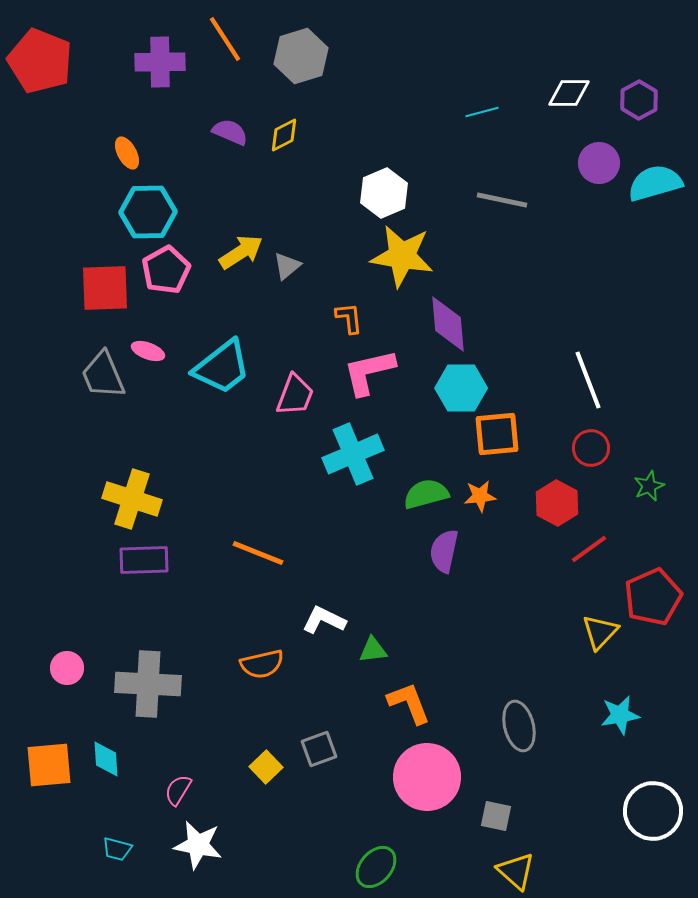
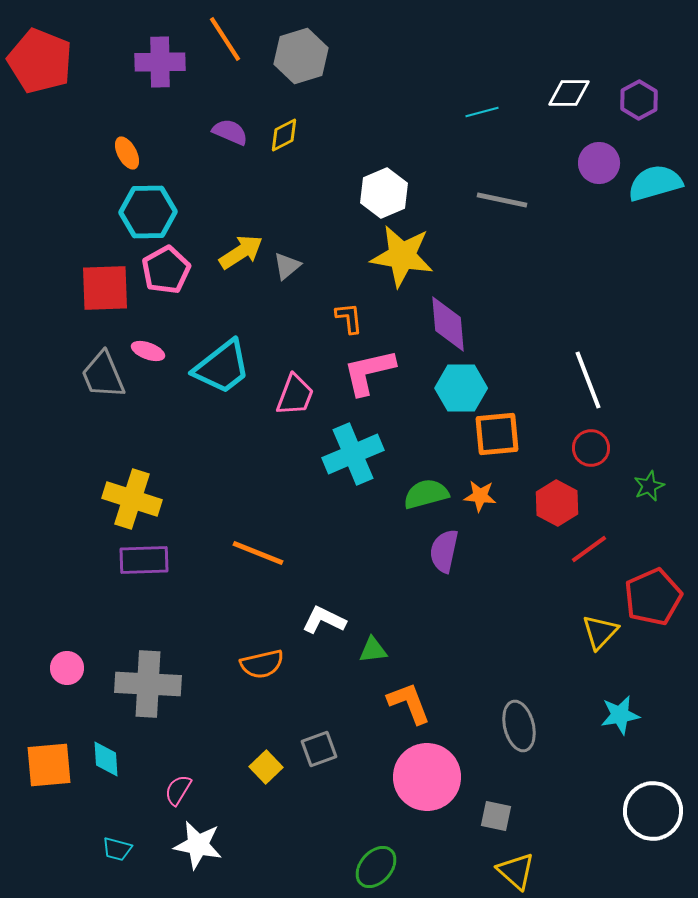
orange star at (480, 496): rotated 12 degrees clockwise
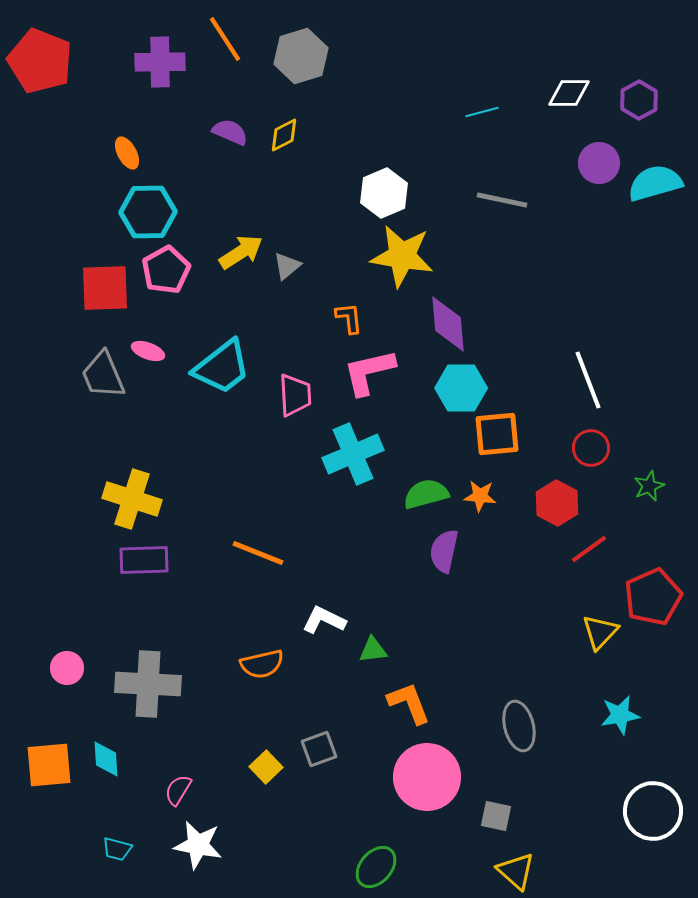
pink trapezoid at (295, 395): rotated 24 degrees counterclockwise
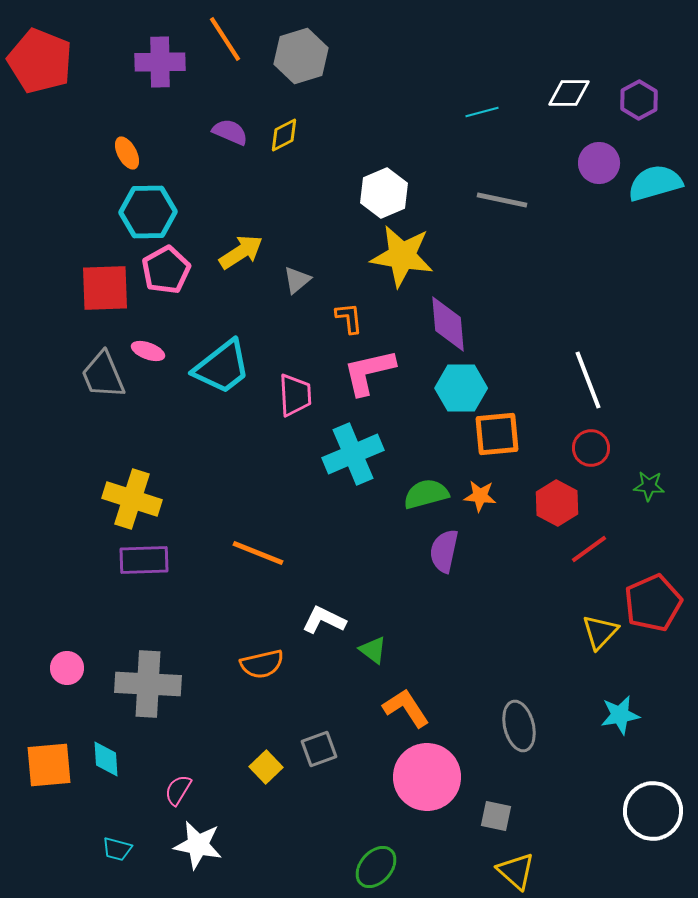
gray triangle at (287, 266): moved 10 px right, 14 px down
green star at (649, 486): rotated 28 degrees clockwise
red pentagon at (653, 597): moved 6 px down
green triangle at (373, 650): rotated 44 degrees clockwise
orange L-shape at (409, 703): moved 3 px left, 5 px down; rotated 12 degrees counterclockwise
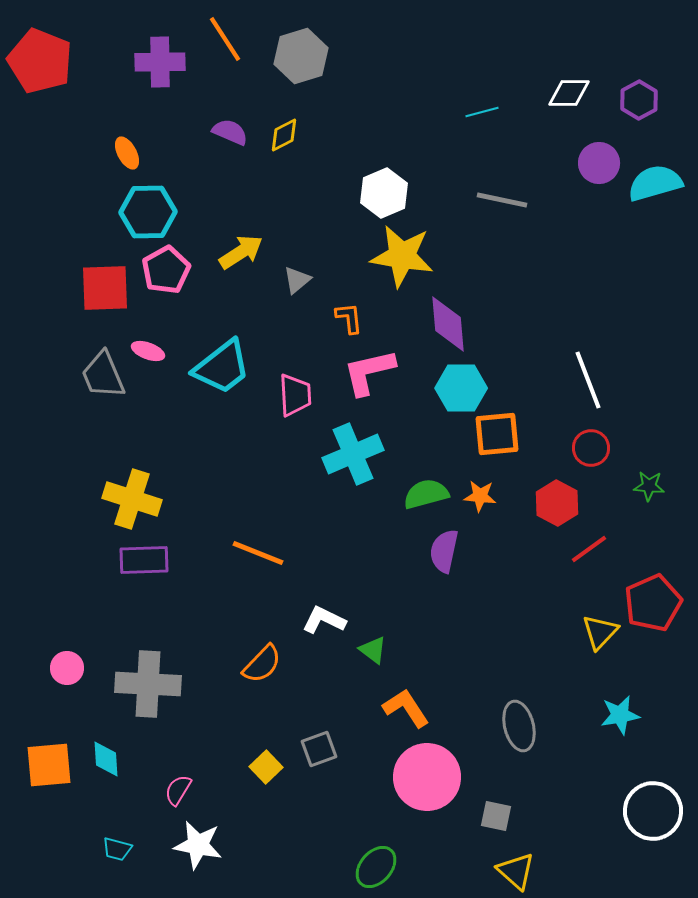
orange semicircle at (262, 664): rotated 33 degrees counterclockwise
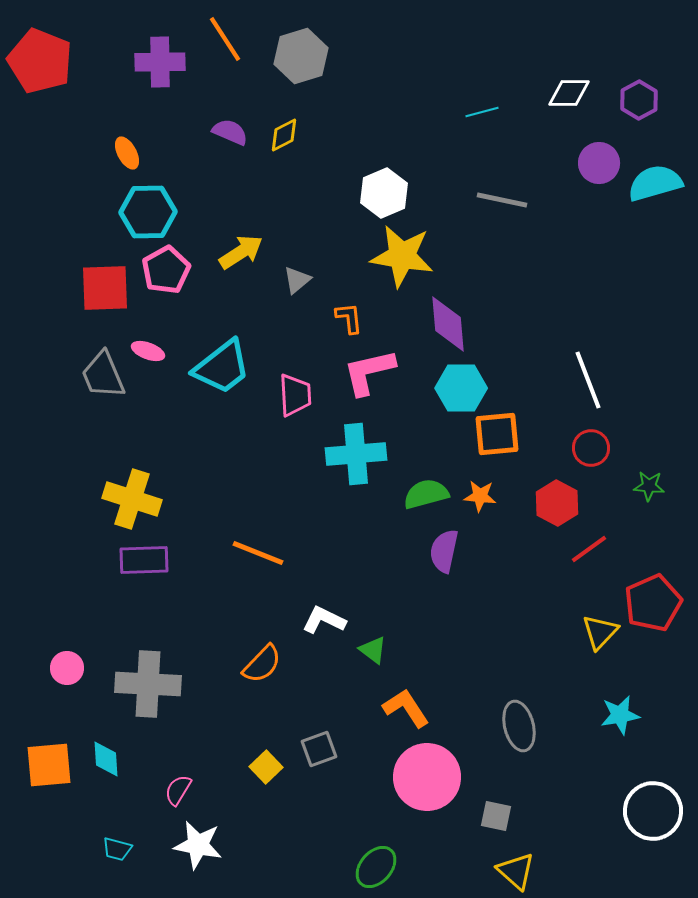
cyan cross at (353, 454): moved 3 px right; rotated 18 degrees clockwise
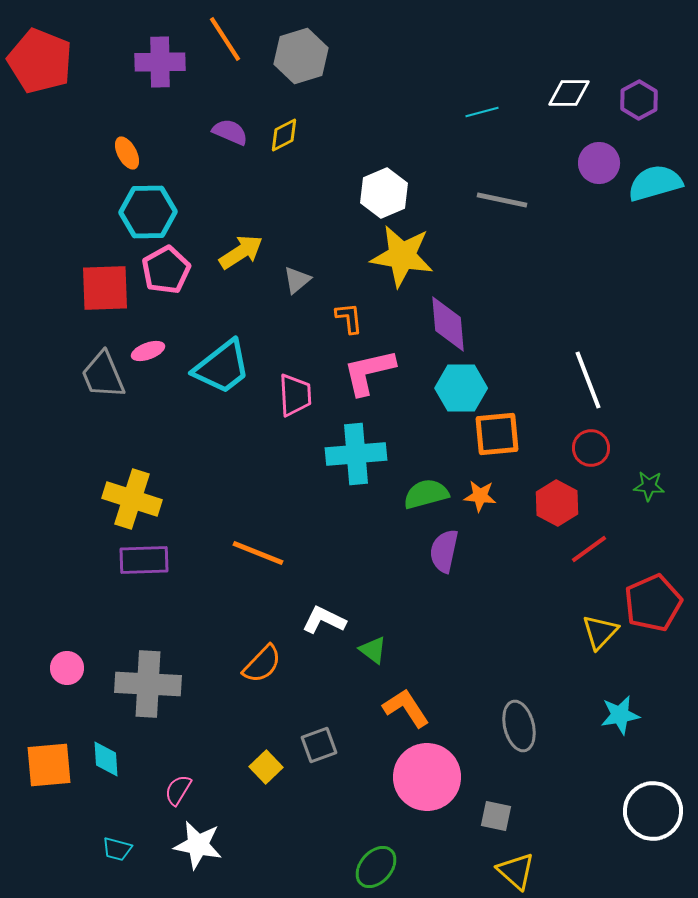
pink ellipse at (148, 351): rotated 40 degrees counterclockwise
gray square at (319, 749): moved 4 px up
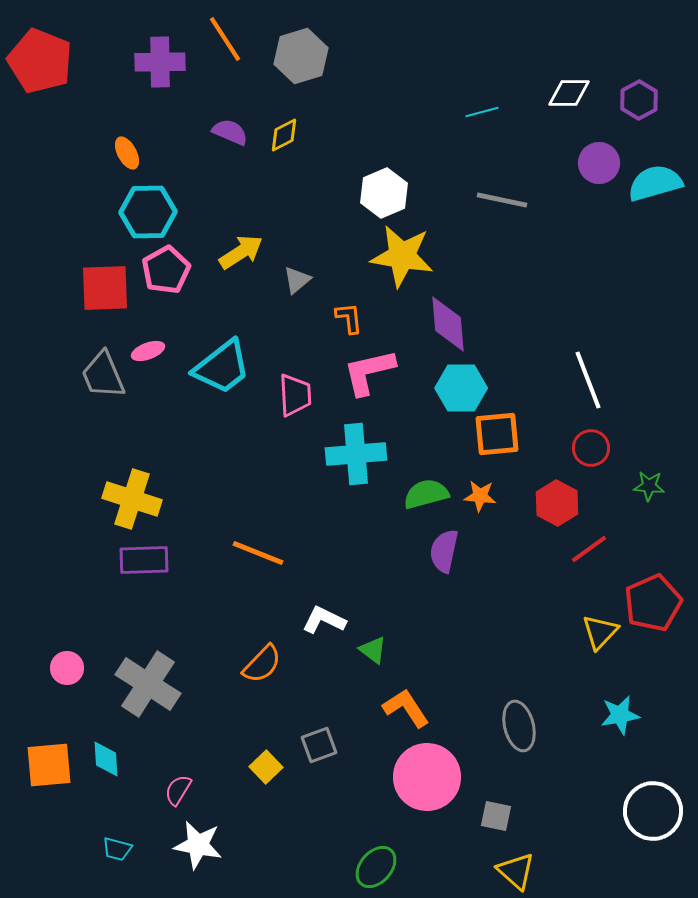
gray cross at (148, 684): rotated 30 degrees clockwise
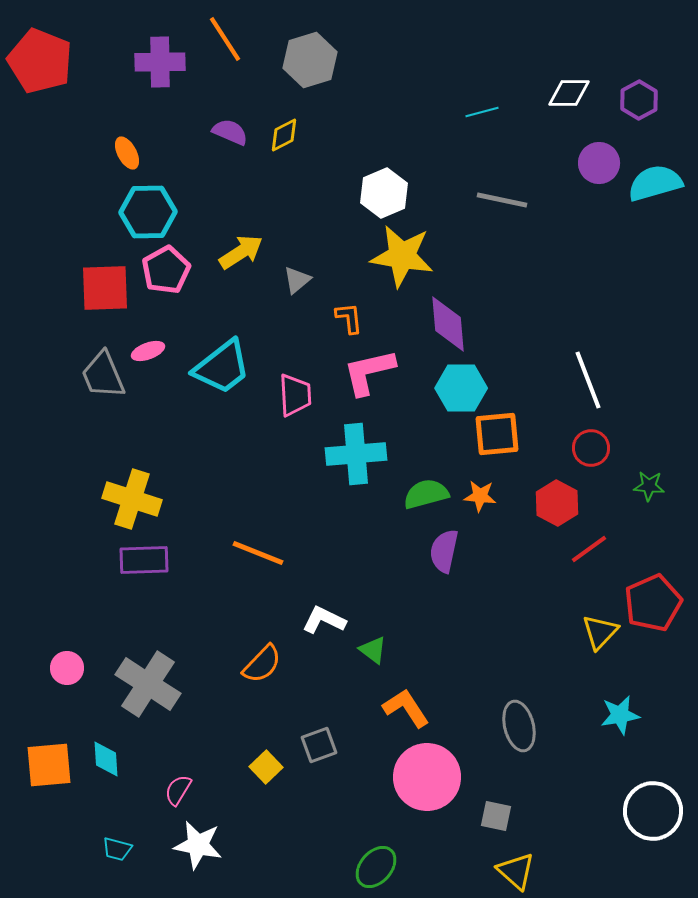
gray hexagon at (301, 56): moved 9 px right, 4 px down
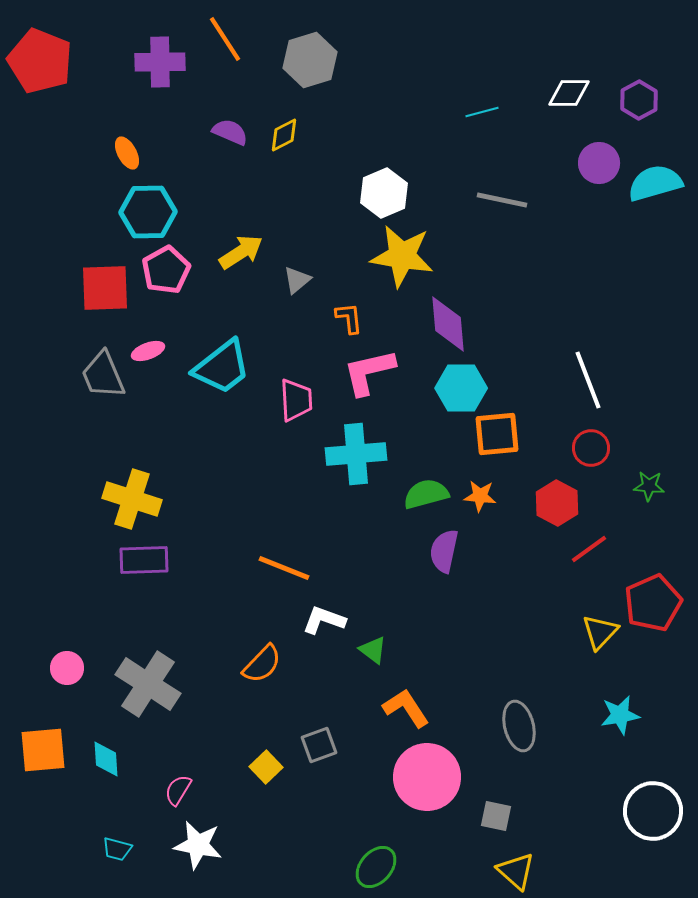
pink trapezoid at (295, 395): moved 1 px right, 5 px down
orange line at (258, 553): moved 26 px right, 15 px down
white L-shape at (324, 620): rotated 6 degrees counterclockwise
orange square at (49, 765): moved 6 px left, 15 px up
